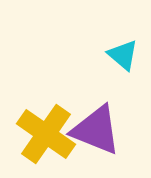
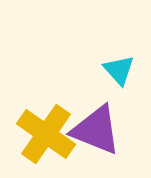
cyan triangle: moved 4 px left, 15 px down; rotated 8 degrees clockwise
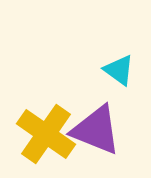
cyan triangle: rotated 12 degrees counterclockwise
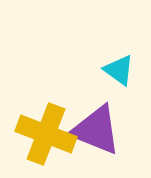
yellow cross: rotated 14 degrees counterclockwise
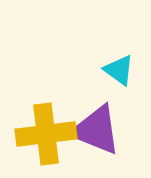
yellow cross: rotated 28 degrees counterclockwise
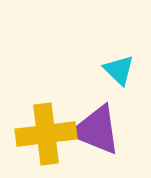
cyan triangle: rotated 8 degrees clockwise
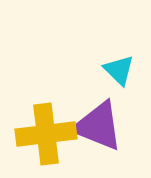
purple triangle: moved 2 px right, 4 px up
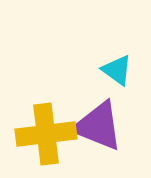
cyan triangle: moved 2 px left; rotated 8 degrees counterclockwise
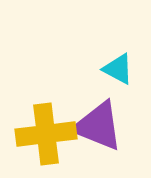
cyan triangle: moved 1 px right, 1 px up; rotated 8 degrees counterclockwise
